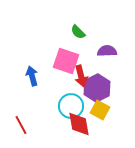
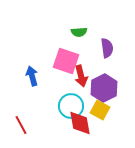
green semicircle: moved 1 px right; rotated 49 degrees counterclockwise
purple semicircle: moved 3 px up; rotated 84 degrees clockwise
purple hexagon: moved 7 px right
red diamond: moved 1 px right, 1 px up
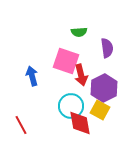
red arrow: moved 1 px up
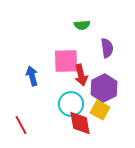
green semicircle: moved 3 px right, 7 px up
pink square: rotated 20 degrees counterclockwise
cyan circle: moved 2 px up
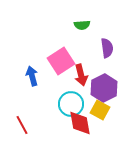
pink square: moved 5 px left; rotated 32 degrees counterclockwise
red line: moved 1 px right
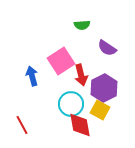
purple semicircle: rotated 132 degrees clockwise
red diamond: moved 2 px down
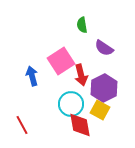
green semicircle: rotated 84 degrees clockwise
purple semicircle: moved 3 px left
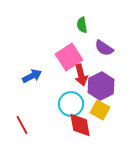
pink square: moved 8 px right, 4 px up
blue arrow: rotated 78 degrees clockwise
purple hexagon: moved 3 px left, 2 px up
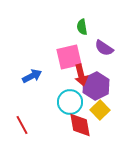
green semicircle: moved 2 px down
pink square: rotated 20 degrees clockwise
purple hexagon: moved 5 px left
cyan circle: moved 1 px left, 2 px up
yellow square: rotated 18 degrees clockwise
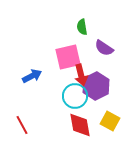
pink square: moved 1 px left
cyan circle: moved 5 px right, 6 px up
yellow square: moved 10 px right, 11 px down; rotated 18 degrees counterclockwise
